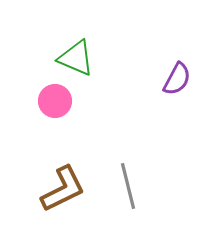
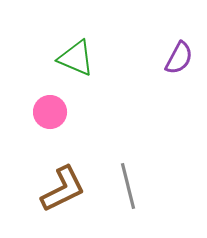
purple semicircle: moved 2 px right, 21 px up
pink circle: moved 5 px left, 11 px down
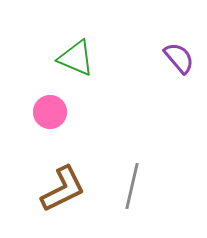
purple semicircle: rotated 68 degrees counterclockwise
gray line: moved 4 px right; rotated 27 degrees clockwise
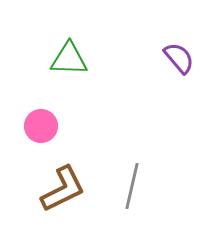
green triangle: moved 7 px left, 1 px down; rotated 21 degrees counterclockwise
pink circle: moved 9 px left, 14 px down
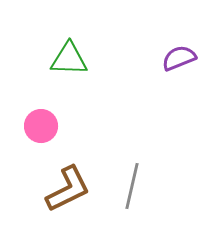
purple semicircle: rotated 72 degrees counterclockwise
brown L-shape: moved 5 px right
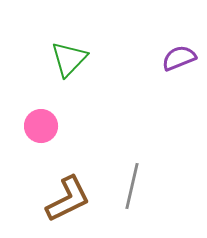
green triangle: rotated 48 degrees counterclockwise
brown L-shape: moved 10 px down
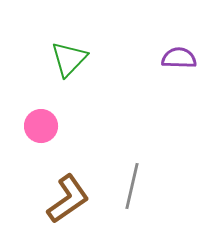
purple semicircle: rotated 24 degrees clockwise
brown L-shape: rotated 9 degrees counterclockwise
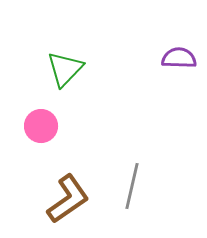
green triangle: moved 4 px left, 10 px down
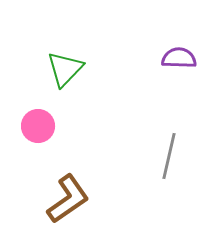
pink circle: moved 3 px left
gray line: moved 37 px right, 30 px up
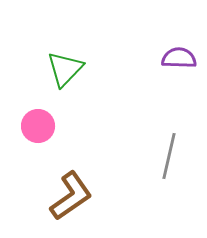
brown L-shape: moved 3 px right, 3 px up
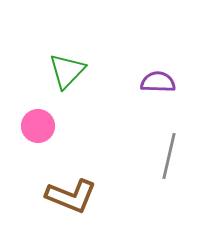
purple semicircle: moved 21 px left, 24 px down
green triangle: moved 2 px right, 2 px down
brown L-shape: rotated 57 degrees clockwise
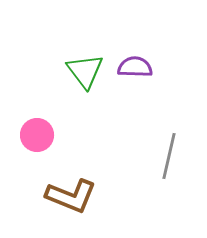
green triangle: moved 18 px right; rotated 21 degrees counterclockwise
purple semicircle: moved 23 px left, 15 px up
pink circle: moved 1 px left, 9 px down
